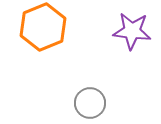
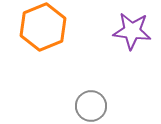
gray circle: moved 1 px right, 3 px down
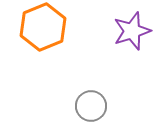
purple star: rotated 24 degrees counterclockwise
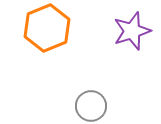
orange hexagon: moved 4 px right, 1 px down
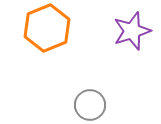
gray circle: moved 1 px left, 1 px up
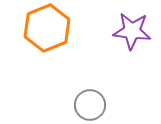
purple star: rotated 24 degrees clockwise
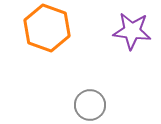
orange hexagon: rotated 18 degrees counterclockwise
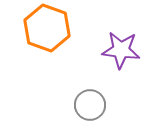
purple star: moved 11 px left, 19 px down
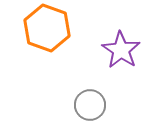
purple star: rotated 27 degrees clockwise
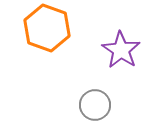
gray circle: moved 5 px right
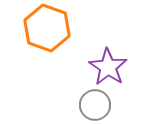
purple star: moved 13 px left, 17 px down
